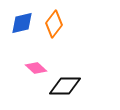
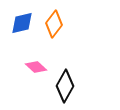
pink diamond: moved 1 px up
black diamond: rotated 60 degrees counterclockwise
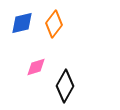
pink diamond: rotated 60 degrees counterclockwise
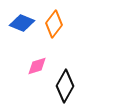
blue diamond: rotated 35 degrees clockwise
pink diamond: moved 1 px right, 1 px up
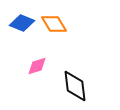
orange diamond: rotated 68 degrees counterclockwise
black diamond: moved 10 px right; rotated 36 degrees counterclockwise
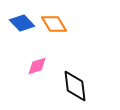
blue diamond: rotated 25 degrees clockwise
